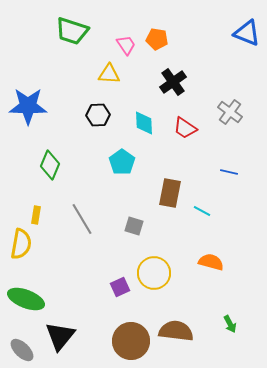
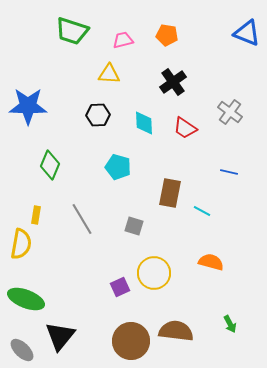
orange pentagon: moved 10 px right, 4 px up
pink trapezoid: moved 3 px left, 5 px up; rotated 70 degrees counterclockwise
cyan pentagon: moved 4 px left, 5 px down; rotated 20 degrees counterclockwise
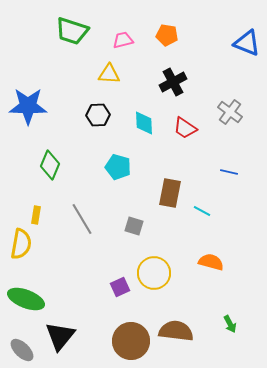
blue triangle: moved 10 px down
black cross: rotated 8 degrees clockwise
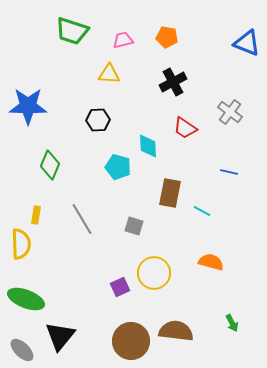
orange pentagon: moved 2 px down
black hexagon: moved 5 px down
cyan diamond: moved 4 px right, 23 px down
yellow semicircle: rotated 12 degrees counterclockwise
green arrow: moved 2 px right, 1 px up
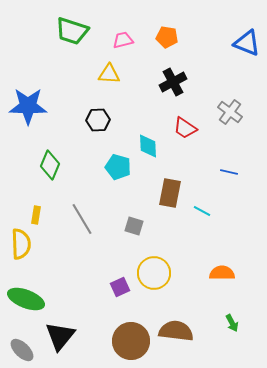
orange semicircle: moved 11 px right, 11 px down; rotated 15 degrees counterclockwise
